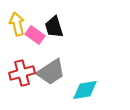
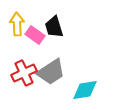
yellow arrow: rotated 10 degrees clockwise
red cross: moved 2 px right; rotated 10 degrees counterclockwise
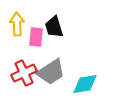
pink rectangle: moved 1 px right, 2 px down; rotated 60 degrees clockwise
cyan diamond: moved 6 px up
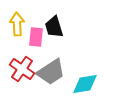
red cross: moved 2 px left, 4 px up; rotated 30 degrees counterclockwise
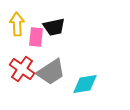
black trapezoid: rotated 85 degrees counterclockwise
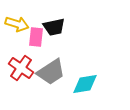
yellow arrow: rotated 110 degrees clockwise
red cross: moved 1 px left, 1 px up
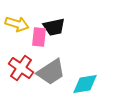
pink rectangle: moved 3 px right
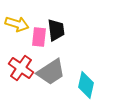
black trapezoid: moved 2 px right, 3 px down; rotated 85 degrees counterclockwise
cyan diamond: moved 1 px right, 1 px down; rotated 68 degrees counterclockwise
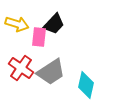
black trapezoid: moved 2 px left, 6 px up; rotated 50 degrees clockwise
